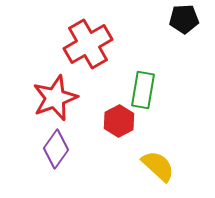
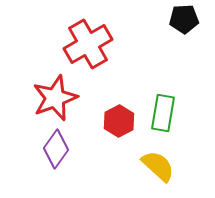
green rectangle: moved 20 px right, 23 px down
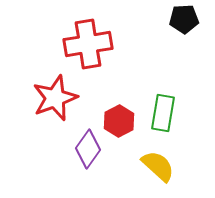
red cross: rotated 21 degrees clockwise
purple diamond: moved 32 px right
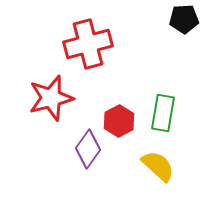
red cross: rotated 6 degrees counterclockwise
red star: moved 4 px left; rotated 6 degrees clockwise
